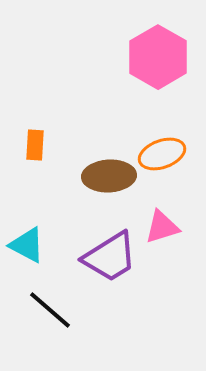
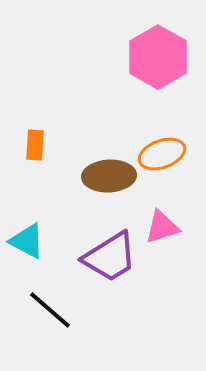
cyan triangle: moved 4 px up
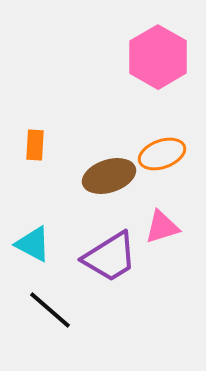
brown ellipse: rotated 15 degrees counterclockwise
cyan triangle: moved 6 px right, 3 px down
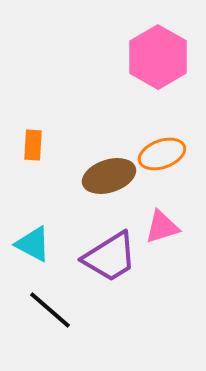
orange rectangle: moved 2 px left
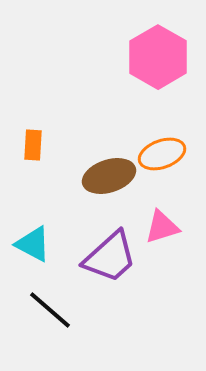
purple trapezoid: rotated 10 degrees counterclockwise
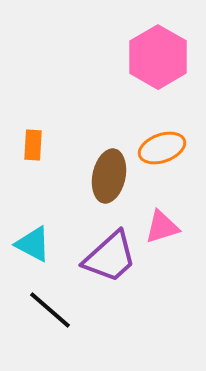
orange ellipse: moved 6 px up
brown ellipse: rotated 60 degrees counterclockwise
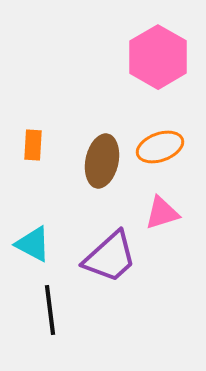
orange ellipse: moved 2 px left, 1 px up
brown ellipse: moved 7 px left, 15 px up
pink triangle: moved 14 px up
black line: rotated 42 degrees clockwise
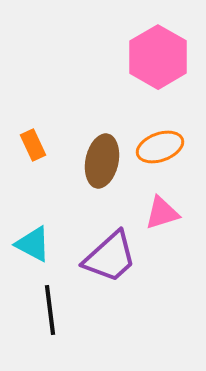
orange rectangle: rotated 28 degrees counterclockwise
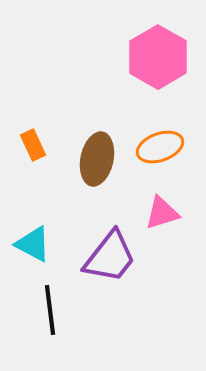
brown ellipse: moved 5 px left, 2 px up
purple trapezoid: rotated 10 degrees counterclockwise
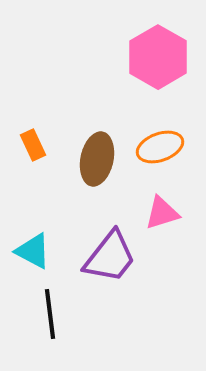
cyan triangle: moved 7 px down
black line: moved 4 px down
